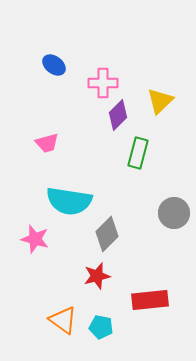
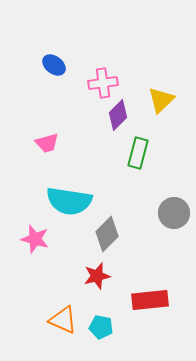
pink cross: rotated 8 degrees counterclockwise
yellow triangle: moved 1 px right, 1 px up
orange triangle: rotated 12 degrees counterclockwise
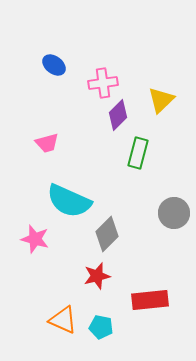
cyan semicircle: rotated 15 degrees clockwise
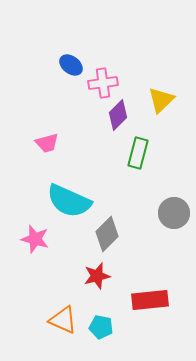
blue ellipse: moved 17 px right
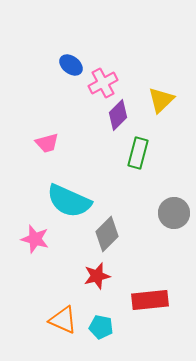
pink cross: rotated 20 degrees counterclockwise
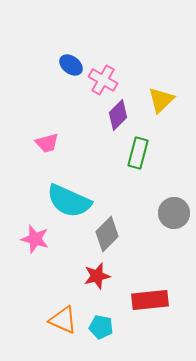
pink cross: moved 3 px up; rotated 32 degrees counterclockwise
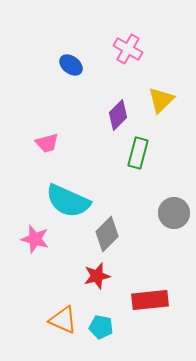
pink cross: moved 25 px right, 31 px up
cyan semicircle: moved 1 px left
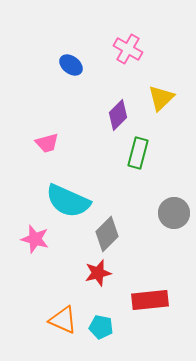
yellow triangle: moved 2 px up
red star: moved 1 px right, 3 px up
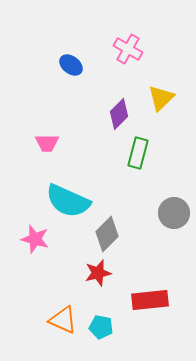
purple diamond: moved 1 px right, 1 px up
pink trapezoid: rotated 15 degrees clockwise
